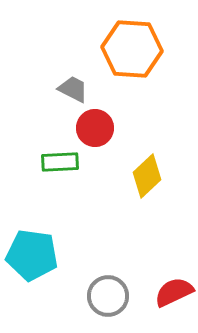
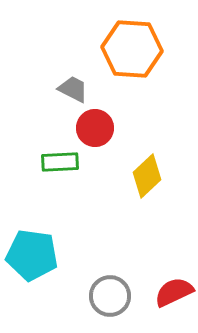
gray circle: moved 2 px right
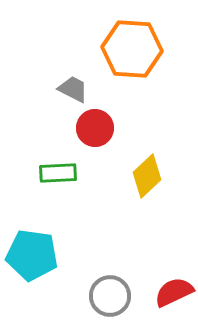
green rectangle: moved 2 px left, 11 px down
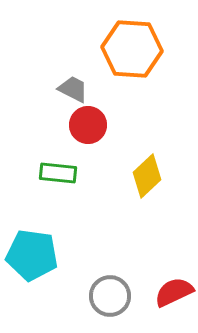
red circle: moved 7 px left, 3 px up
green rectangle: rotated 9 degrees clockwise
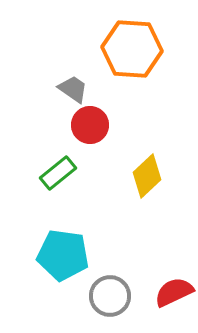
gray trapezoid: rotated 8 degrees clockwise
red circle: moved 2 px right
green rectangle: rotated 45 degrees counterclockwise
cyan pentagon: moved 31 px right
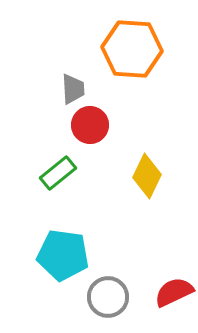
gray trapezoid: rotated 52 degrees clockwise
yellow diamond: rotated 21 degrees counterclockwise
gray circle: moved 2 px left, 1 px down
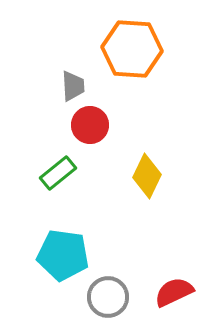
gray trapezoid: moved 3 px up
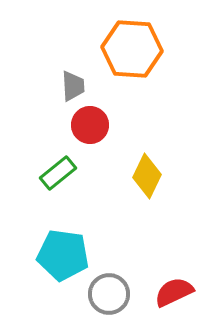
gray circle: moved 1 px right, 3 px up
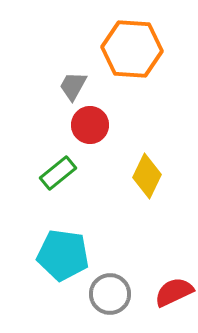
gray trapezoid: rotated 148 degrees counterclockwise
gray circle: moved 1 px right
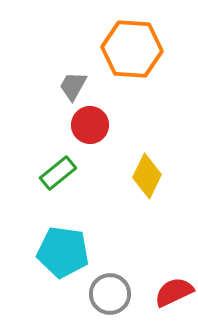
cyan pentagon: moved 3 px up
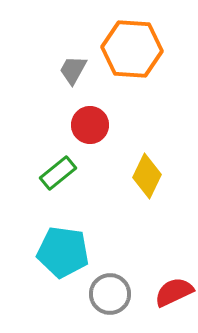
gray trapezoid: moved 16 px up
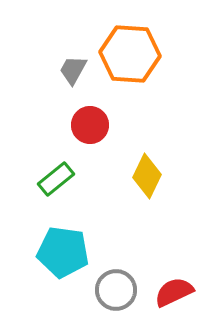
orange hexagon: moved 2 px left, 5 px down
green rectangle: moved 2 px left, 6 px down
gray circle: moved 6 px right, 4 px up
